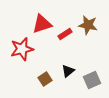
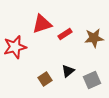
brown star: moved 6 px right, 13 px down; rotated 18 degrees counterclockwise
red star: moved 7 px left, 2 px up
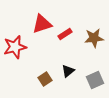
gray square: moved 3 px right
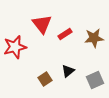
red triangle: rotated 50 degrees counterclockwise
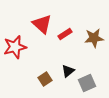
red triangle: rotated 10 degrees counterclockwise
gray square: moved 8 px left, 3 px down
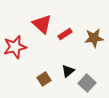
brown square: moved 1 px left
gray square: rotated 24 degrees counterclockwise
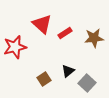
red rectangle: moved 1 px up
